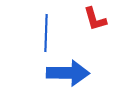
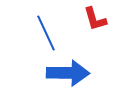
blue line: rotated 27 degrees counterclockwise
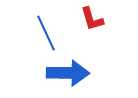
red L-shape: moved 3 px left
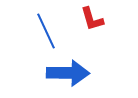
blue line: moved 2 px up
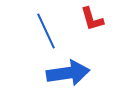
blue arrow: rotated 9 degrees counterclockwise
